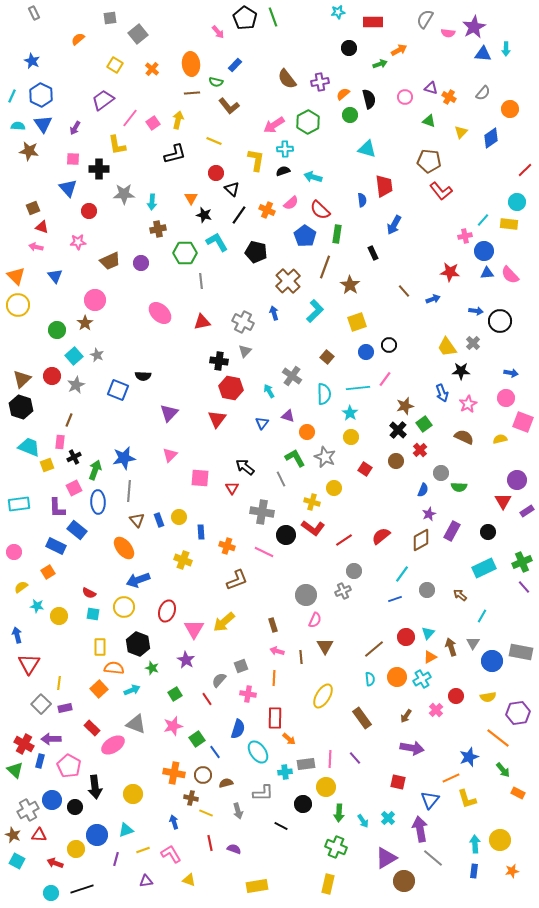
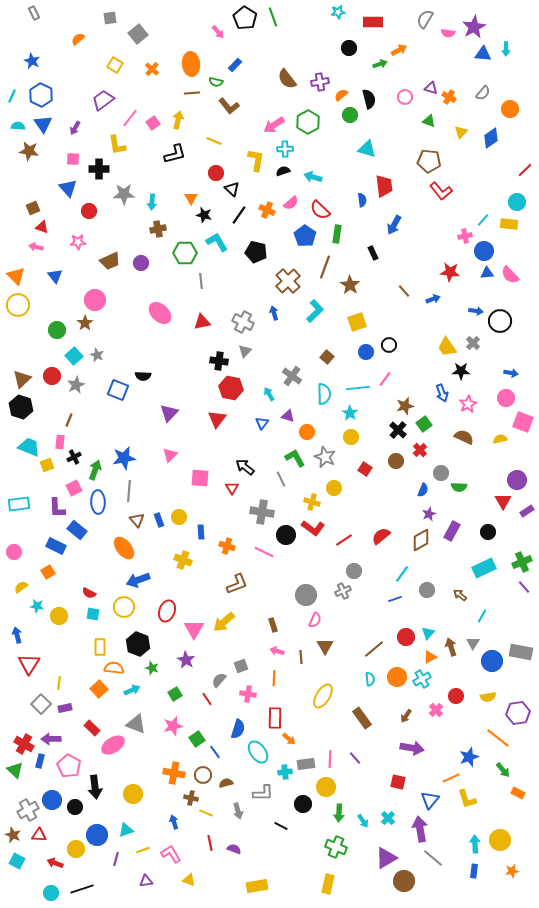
orange semicircle at (343, 94): moved 2 px left, 1 px down
cyan arrow at (269, 391): moved 3 px down
brown L-shape at (237, 580): moved 4 px down
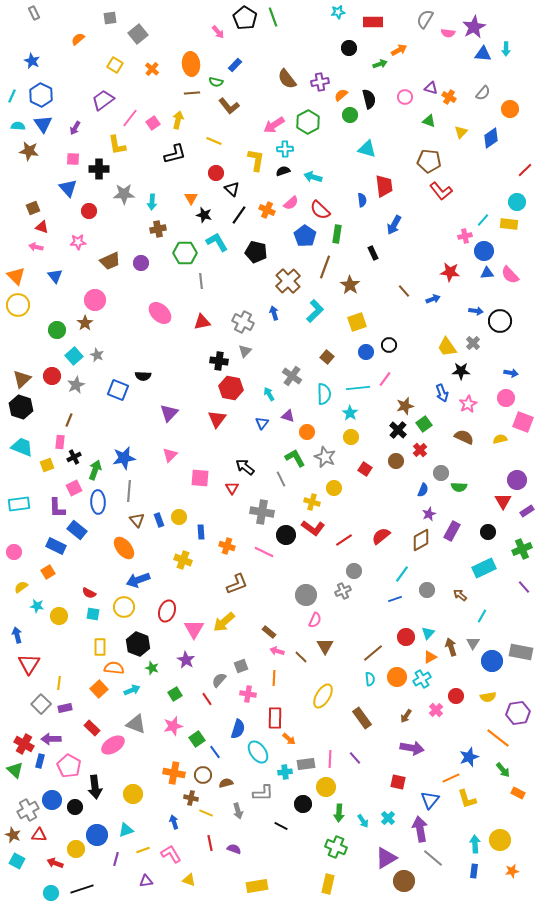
cyan trapezoid at (29, 447): moved 7 px left
green cross at (522, 562): moved 13 px up
brown rectangle at (273, 625): moved 4 px left, 7 px down; rotated 32 degrees counterclockwise
brown line at (374, 649): moved 1 px left, 4 px down
brown line at (301, 657): rotated 40 degrees counterclockwise
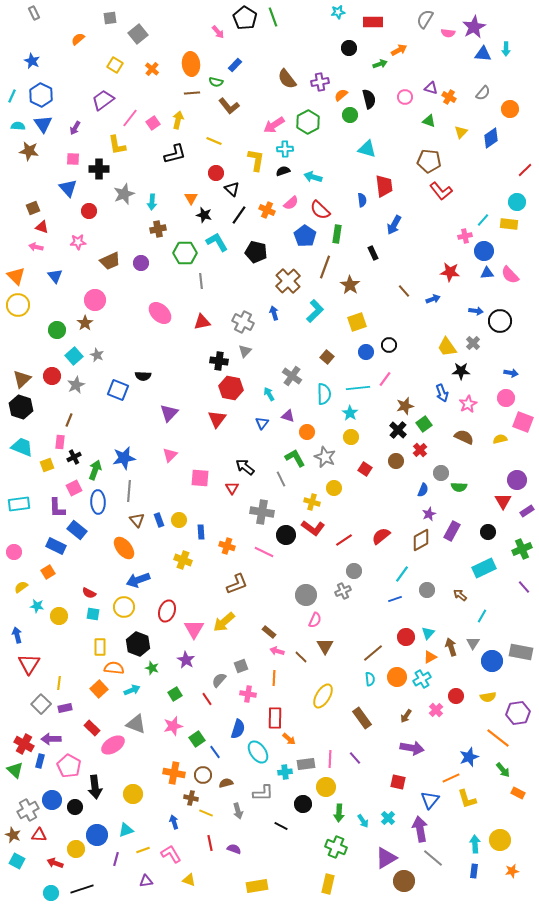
gray star at (124, 194): rotated 20 degrees counterclockwise
yellow circle at (179, 517): moved 3 px down
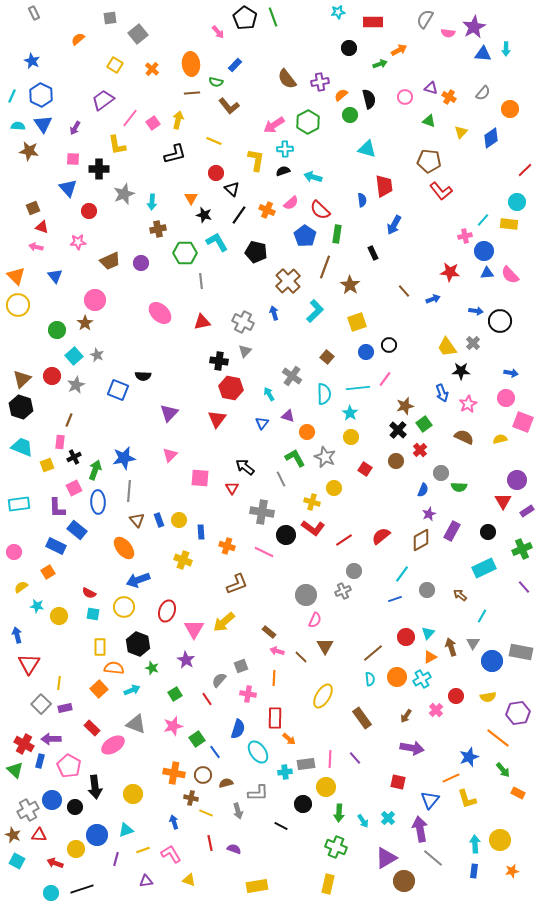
gray L-shape at (263, 793): moved 5 px left
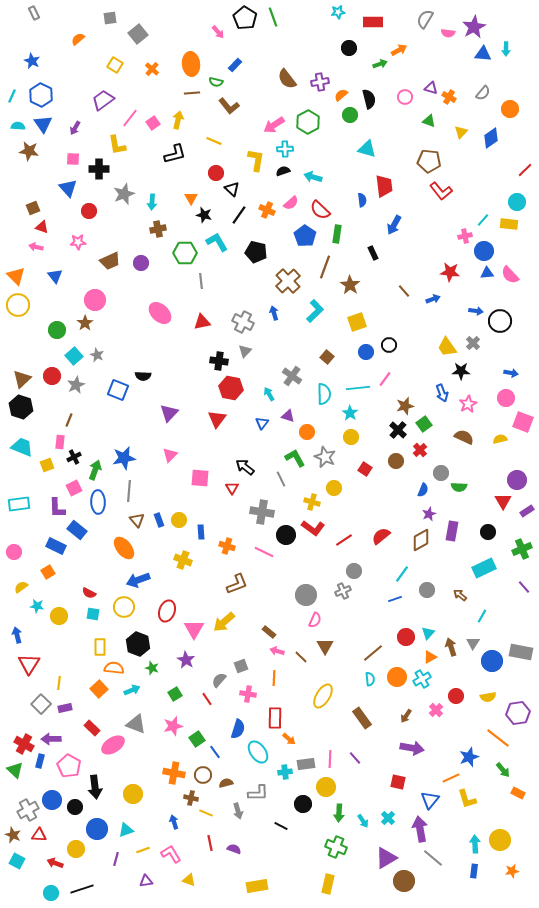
purple rectangle at (452, 531): rotated 18 degrees counterclockwise
blue circle at (97, 835): moved 6 px up
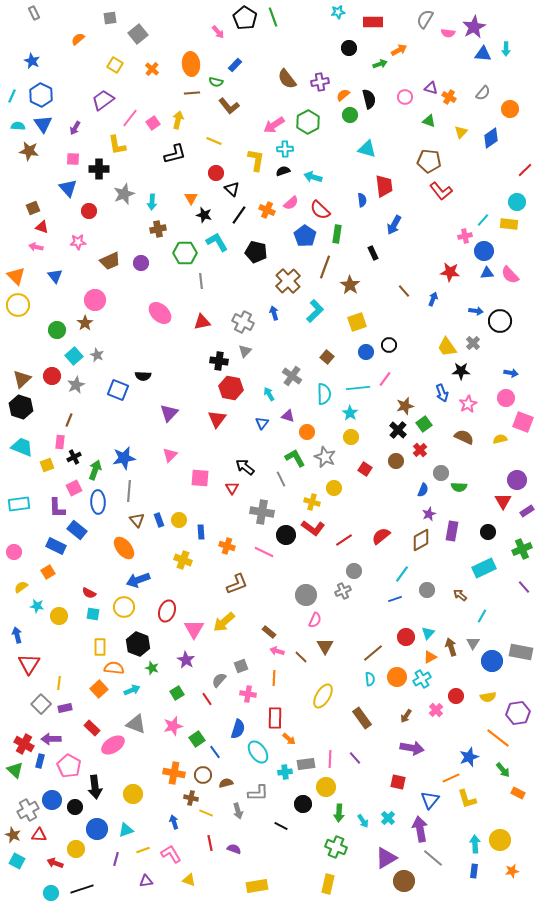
orange semicircle at (341, 95): moved 2 px right
blue arrow at (433, 299): rotated 48 degrees counterclockwise
green square at (175, 694): moved 2 px right, 1 px up
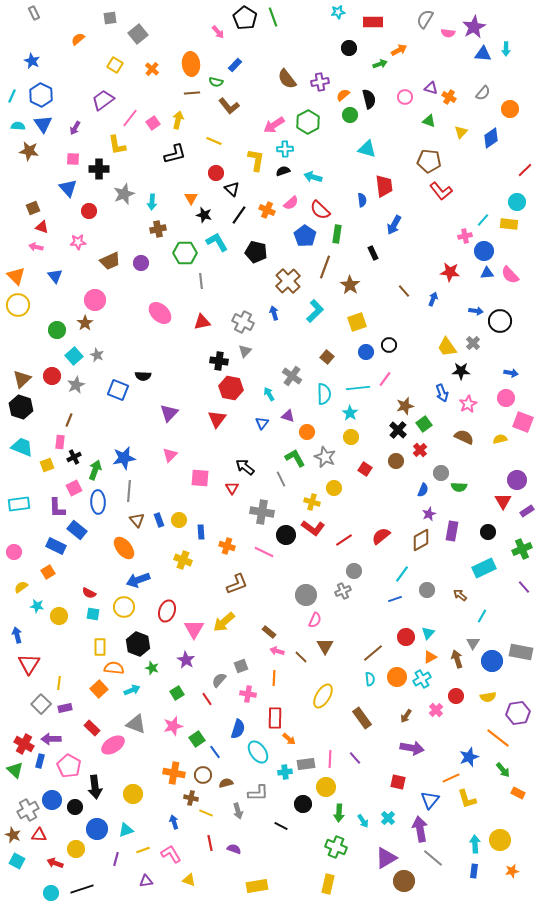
brown arrow at (451, 647): moved 6 px right, 12 px down
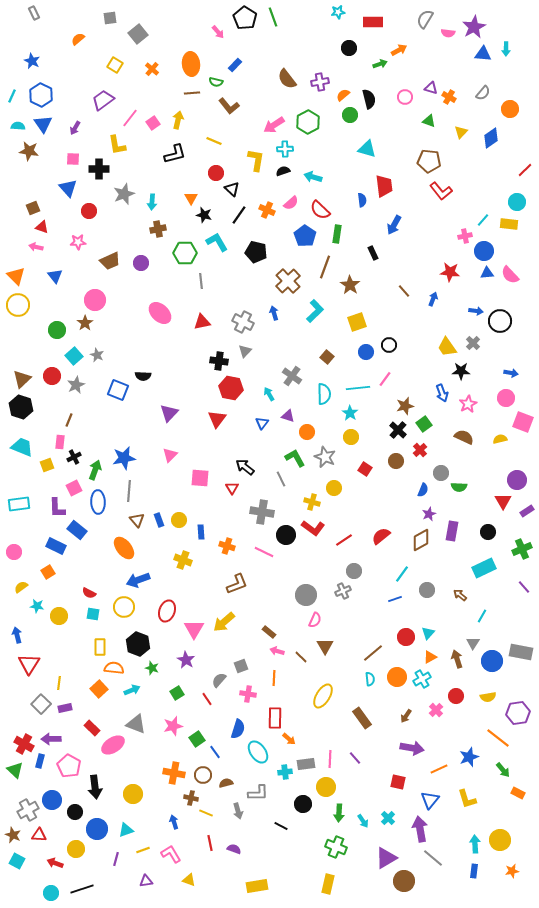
orange line at (451, 778): moved 12 px left, 9 px up
black circle at (75, 807): moved 5 px down
